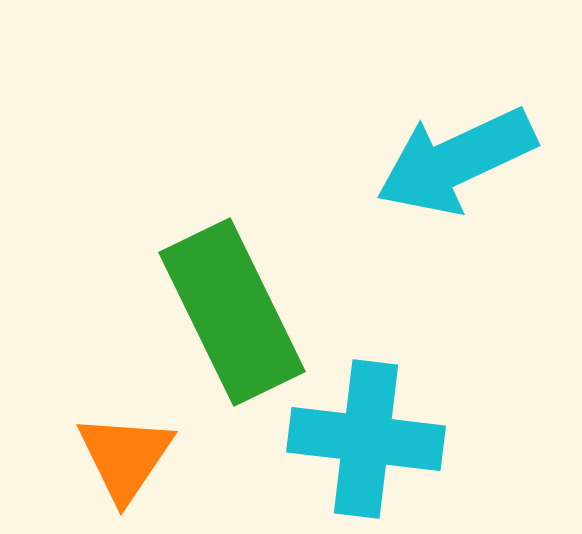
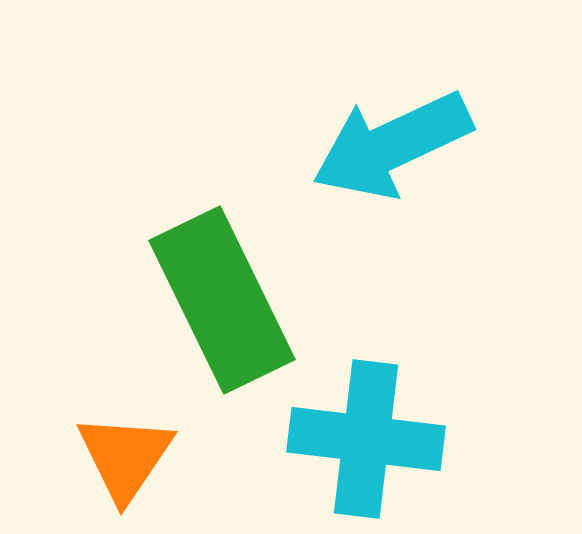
cyan arrow: moved 64 px left, 16 px up
green rectangle: moved 10 px left, 12 px up
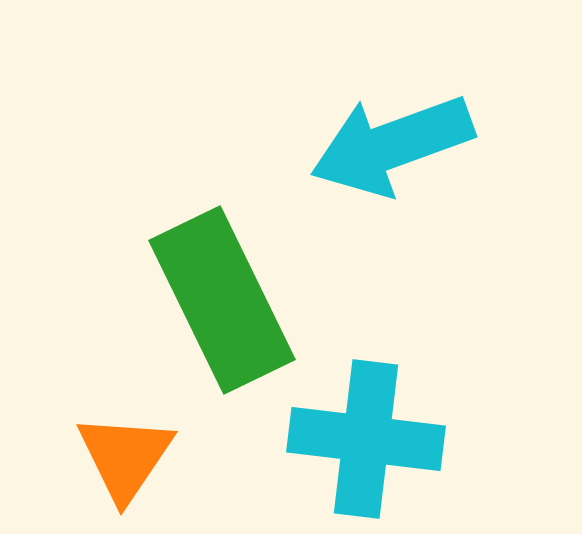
cyan arrow: rotated 5 degrees clockwise
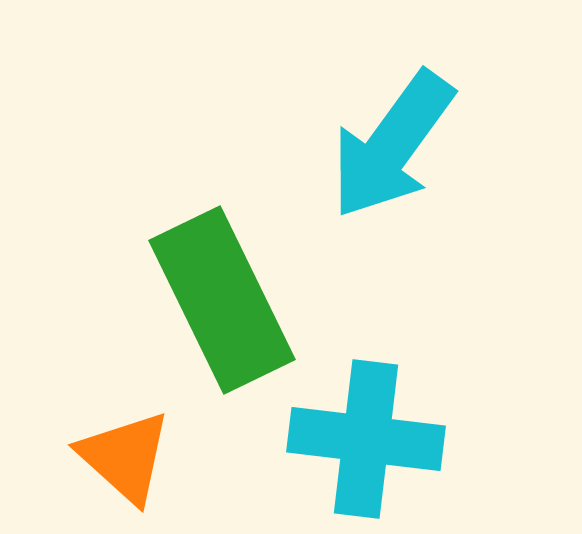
cyan arrow: rotated 34 degrees counterclockwise
orange triangle: rotated 22 degrees counterclockwise
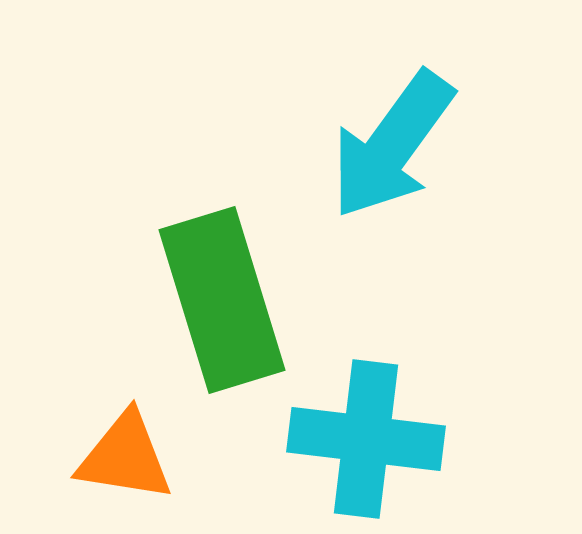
green rectangle: rotated 9 degrees clockwise
orange triangle: rotated 33 degrees counterclockwise
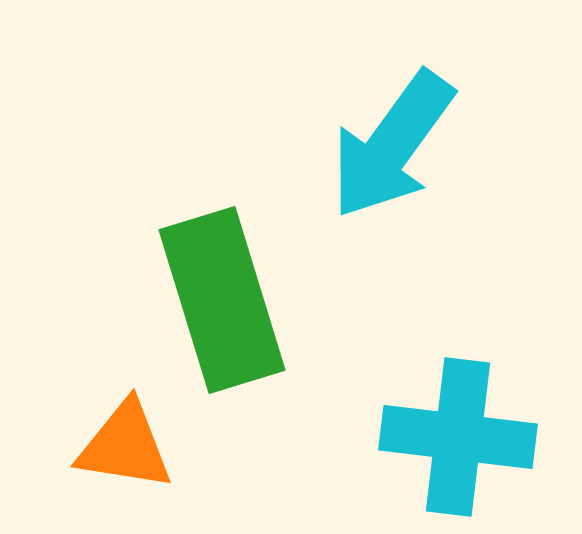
cyan cross: moved 92 px right, 2 px up
orange triangle: moved 11 px up
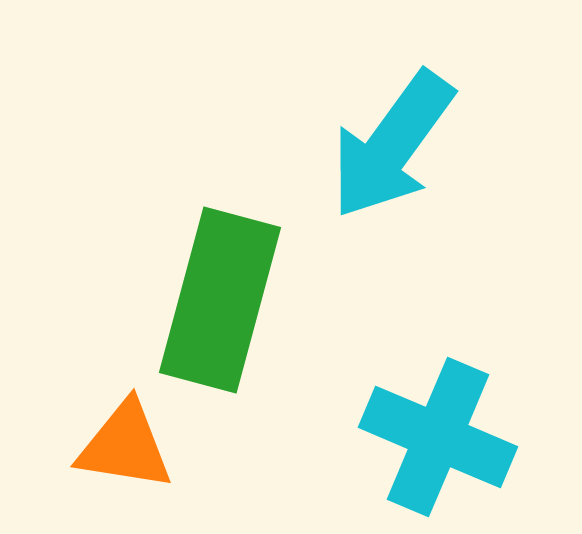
green rectangle: moved 2 px left; rotated 32 degrees clockwise
cyan cross: moved 20 px left; rotated 16 degrees clockwise
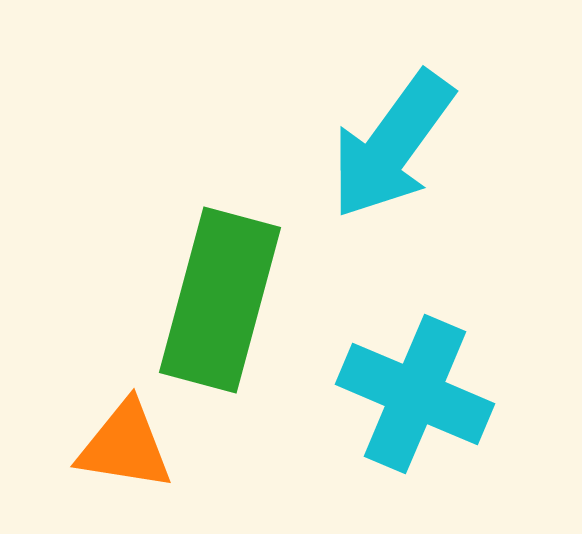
cyan cross: moved 23 px left, 43 px up
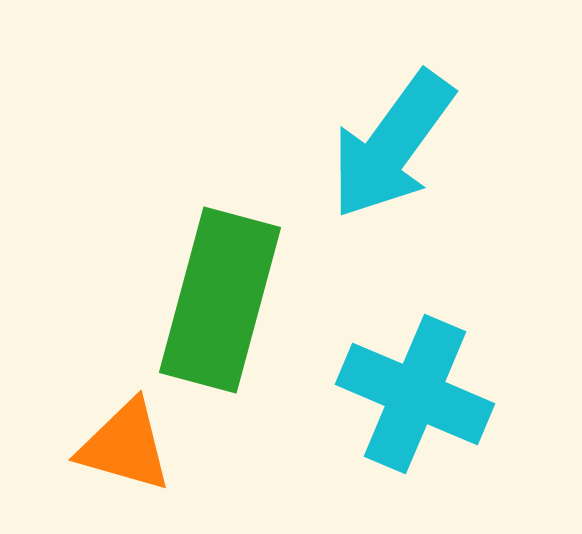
orange triangle: rotated 7 degrees clockwise
